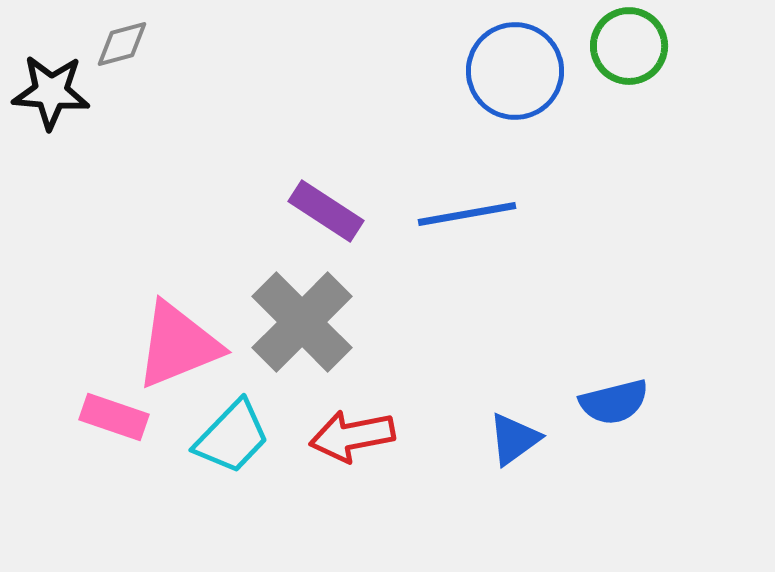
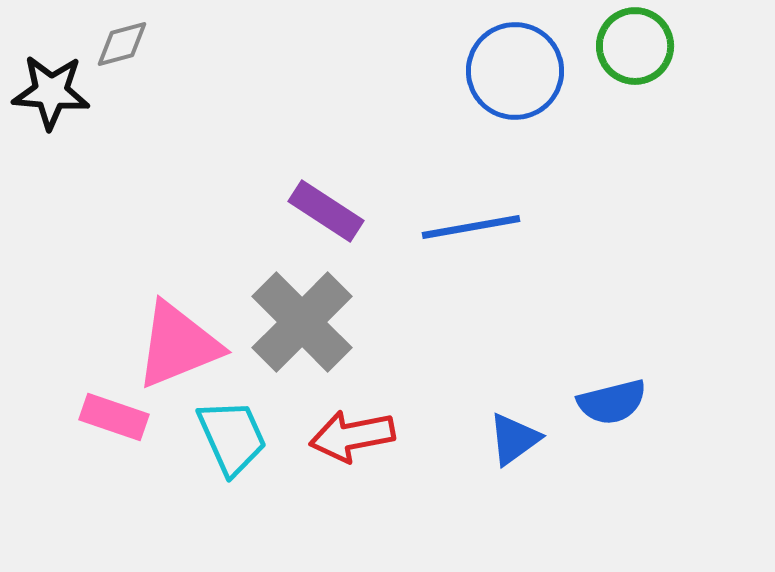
green circle: moved 6 px right
blue line: moved 4 px right, 13 px down
blue semicircle: moved 2 px left
cyan trapezoid: rotated 68 degrees counterclockwise
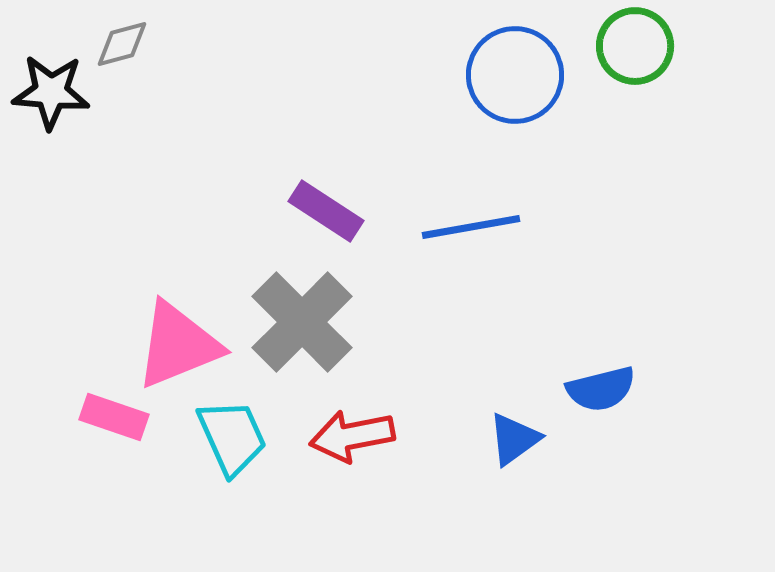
blue circle: moved 4 px down
blue semicircle: moved 11 px left, 13 px up
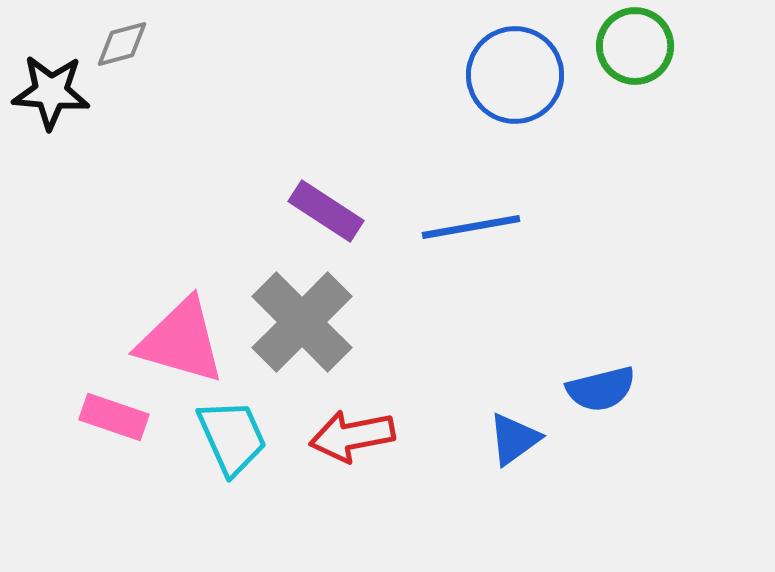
pink triangle: moved 3 px right, 4 px up; rotated 38 degrees clockwise
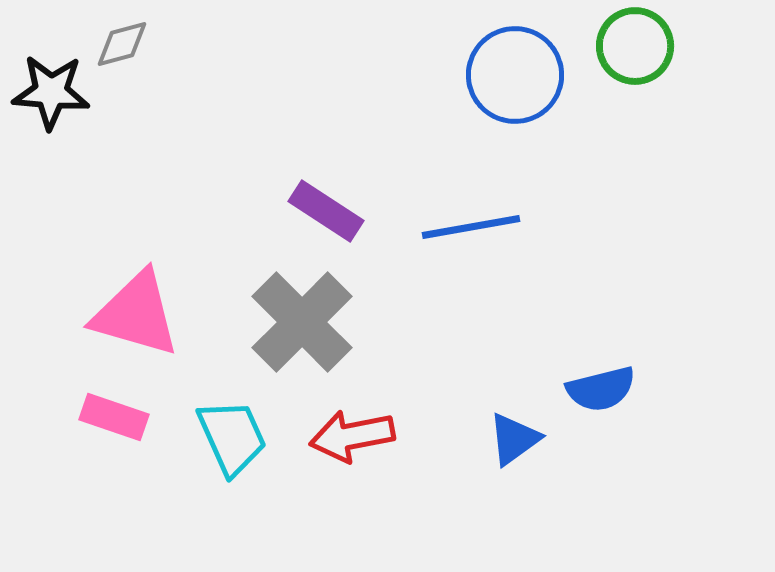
pink triangle: moved 45 px left, 27 px up
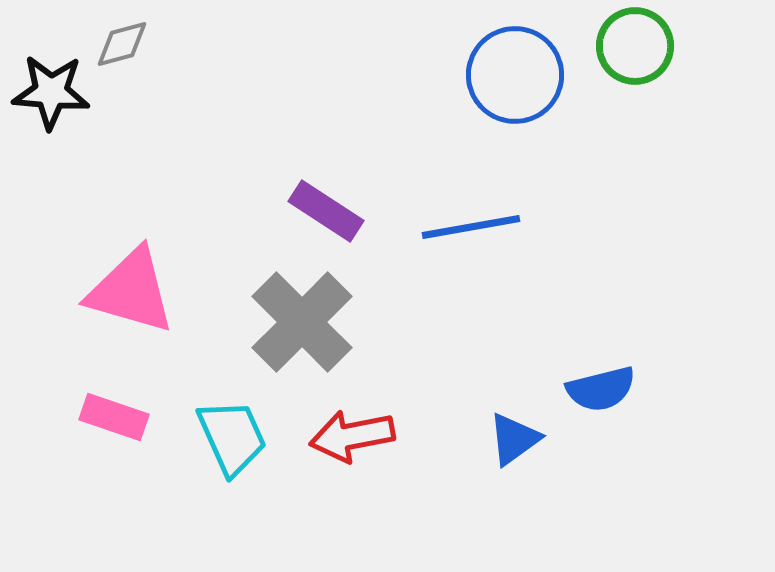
pink triangle: moved 5 px left, 23 px up
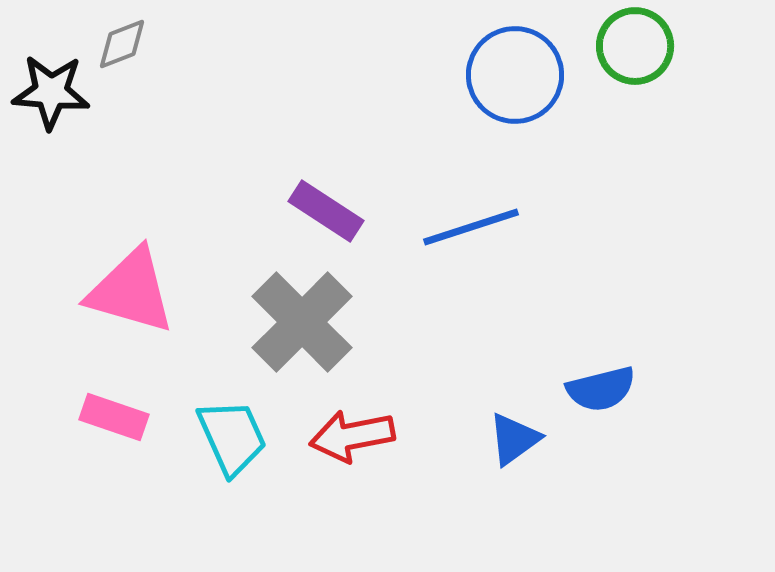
gray diamond: rotated 6 degrees counterclockwise
blue line: rotated 8 degrees counterclockwise
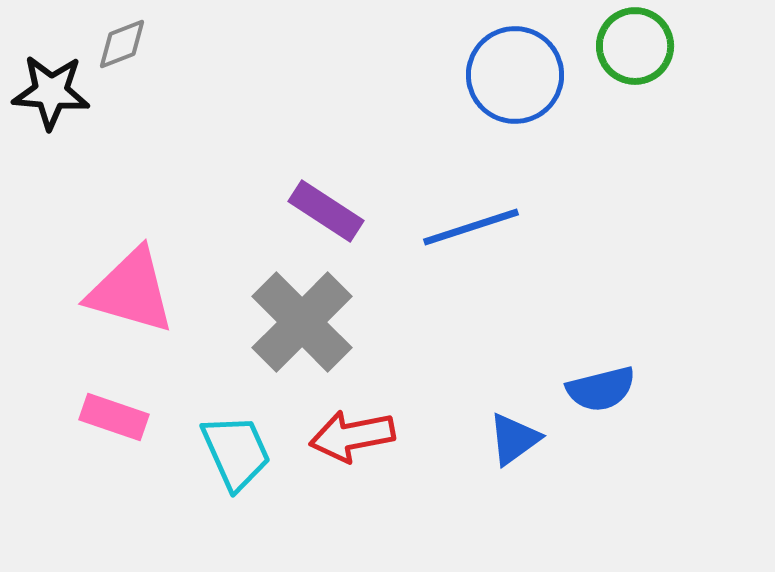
cyan trapezoid: moved 4 px right, 15 px down
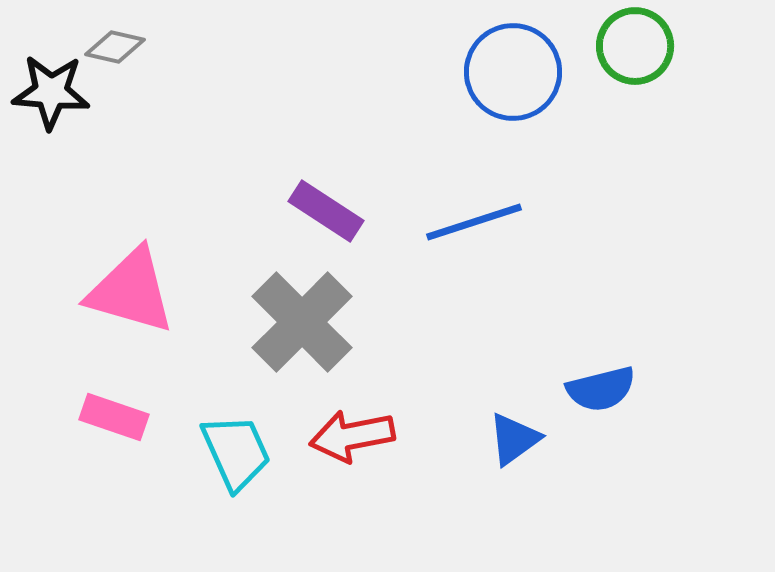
gray diamond: moved 7 px left, 3 px down; rotated 34 degrees clockwise
blue circle: moved 2 px left, 3 px up
blue line: moved 3 px right, 5 px up
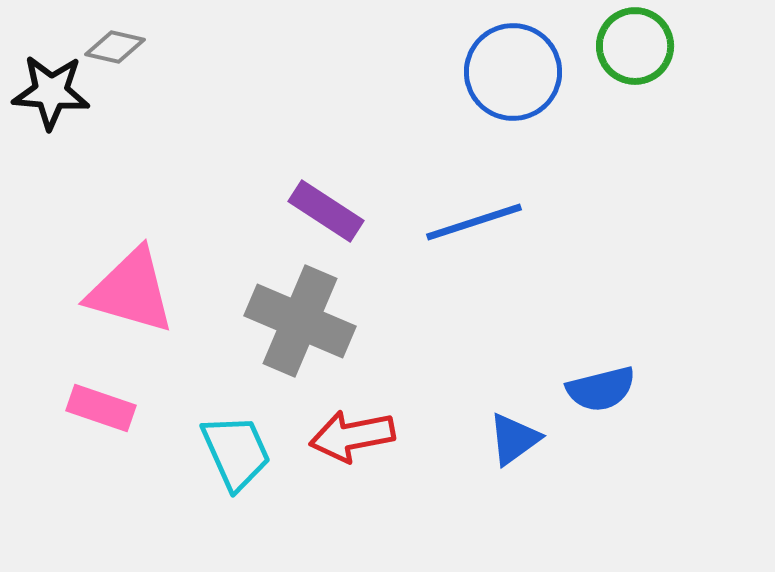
gray cross: moved 2 px left, 1 px up; rotated 22 degrees counterclockwise
pink rectangle: moved 13 px left, 9 px up
